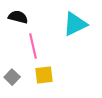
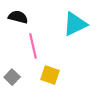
yellow square: moved 6 px right; rotated 24 degrees clockwise
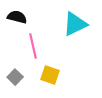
black semicircle: moved 1 px left
gray square: moved 3 px right
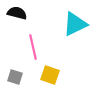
black semicircle: moved 4 px up
pink line: moved 1 px down
gray square: rotated 28 degrees counterclockwise
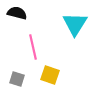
cyan triangle: rotated 32 degrees counterclockwise
gray square: moved 2 px right, 2 px down
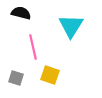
black semicircle: moved 4 px right
cyan triangle: moved 4 px left, 2 px down
gray square: moved 1 px left, 1 px up
